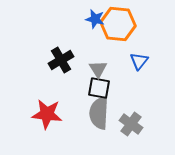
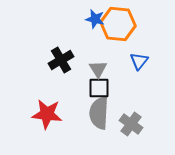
black square: rotated 10 degrees counterclockwise
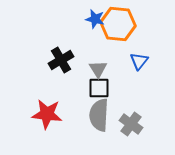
gray semicircle: moved 2 px down
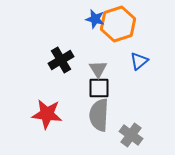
orange hexagon: rotated 24 degrees counterclockwise
blue triangle: rotated 12 degrees clockwise
gray cross: moved 11 px down
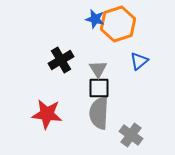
gray semicircle: moved 2 px up
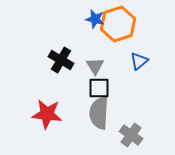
black cross: rotated 30 degrees counterclockwise
gray triangle: moved 3 px left, 3 px up
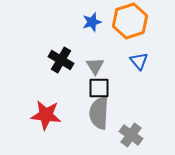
blue star: moved 3 px left, 3 px down; rotated 30 degrees counterclockwise
orange hexagon: moved 12 px right, 3 px up
blue triangle: rotated 30 degrees counterclockwise
red star: moved 1 px left, 1 px down
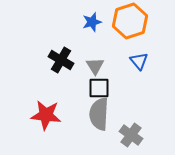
gray semicircle: moved 1 px down
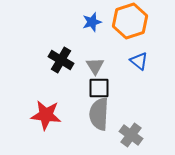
blue triangle: rotated 12 degrees counterclockwise
